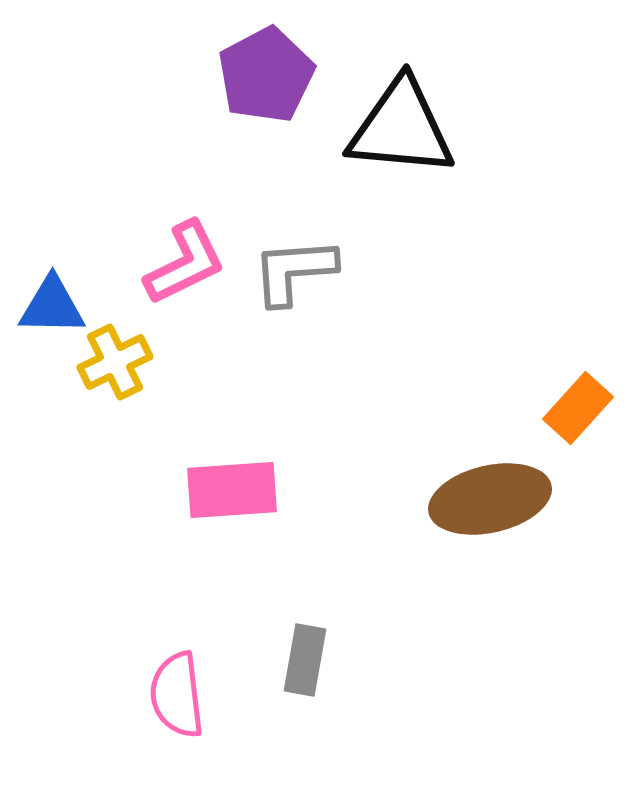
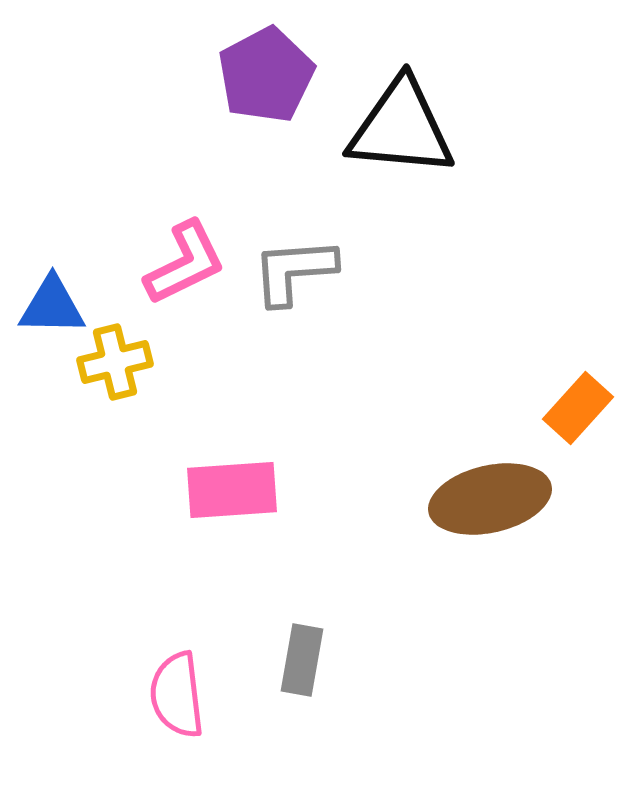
yellow cross: rotated 12 degrees clockwise
gray rectangle: moved 3 px left
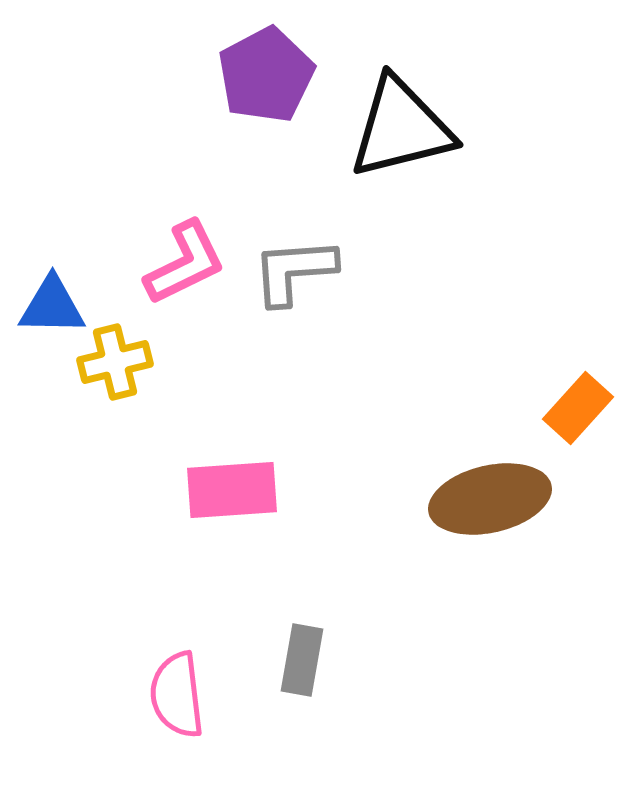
black triangle: rotated 19 degrees counterclockwise
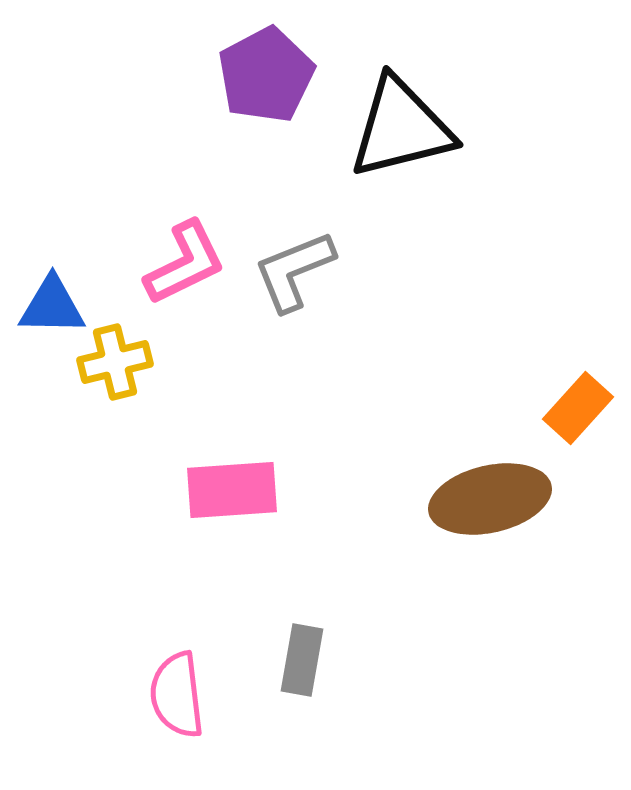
gray L-shape: rotated 18 degrees counterclockwise
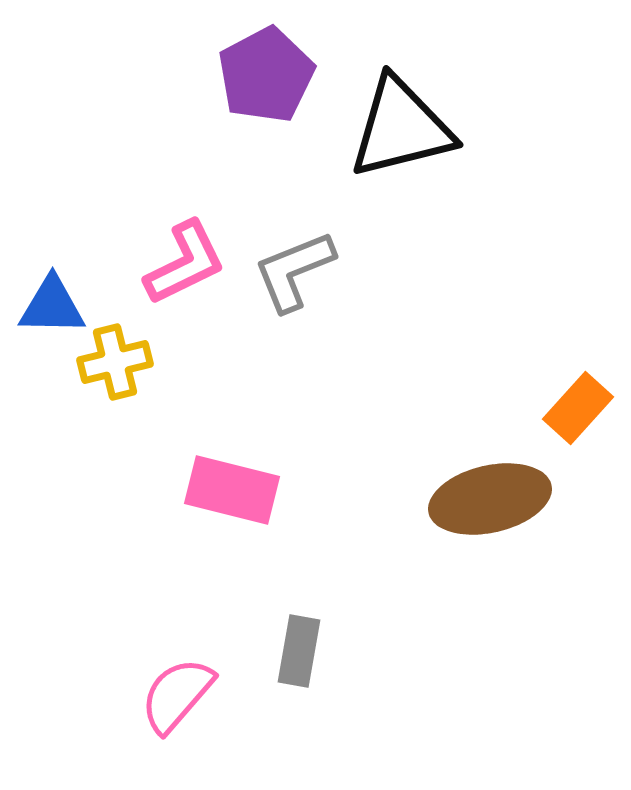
pink rectangle: rotated 18 degrees clockwise
gray rectangle: moved 3 px left, 9 px up
pink semicircle: rotated 48 degrees clockwise
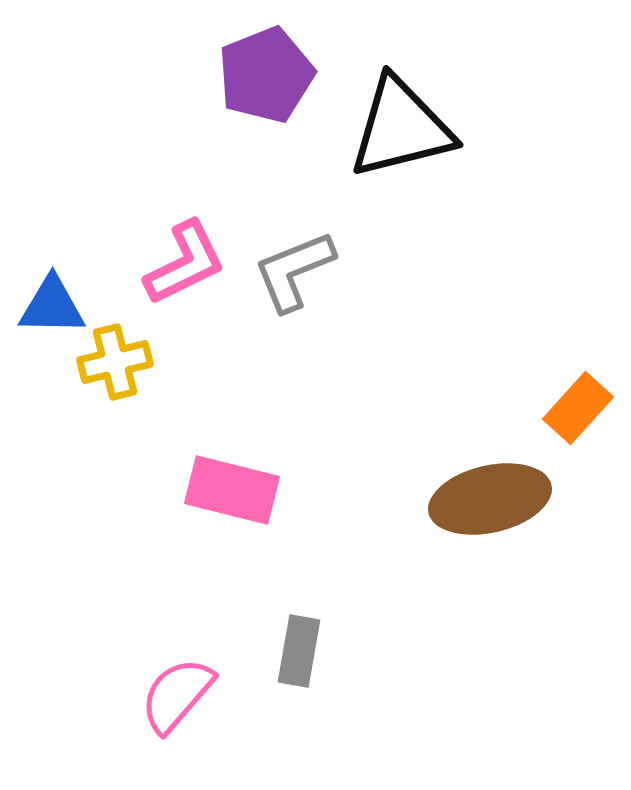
purple pentagon: rotated 6 degrees clockwise
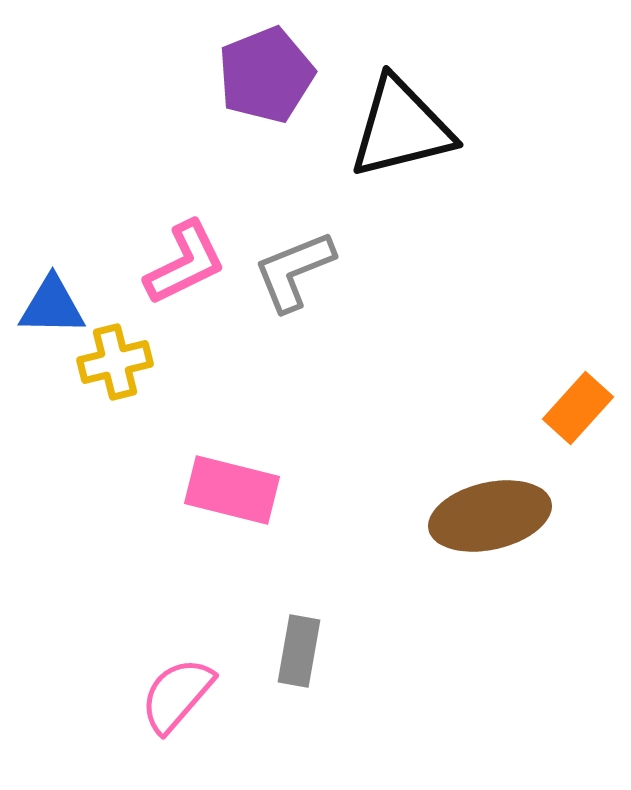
brown ellipse: moved 17 px down
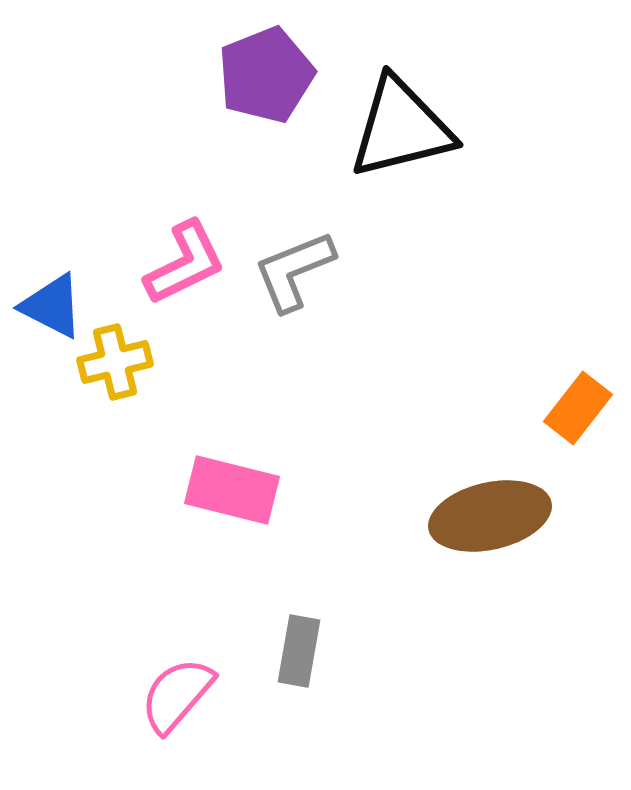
blue triangle: rotated 26 degrees clockwise
orange rectangle: rotated 4 degrees counterclockwise
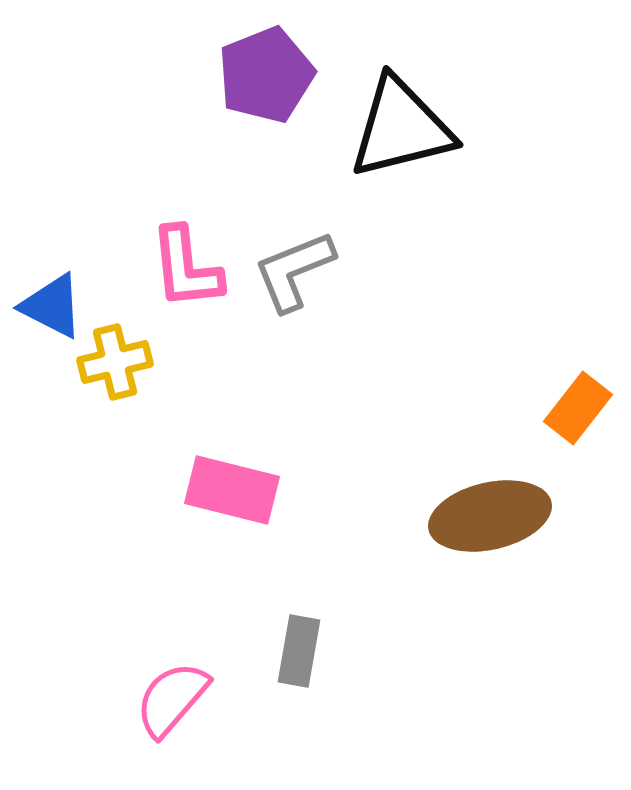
pink L-shape: moved 1 px right, 5 px down; rotated 110 degrees clockwise
pink semicircle: moved 5 px left, 4 px down
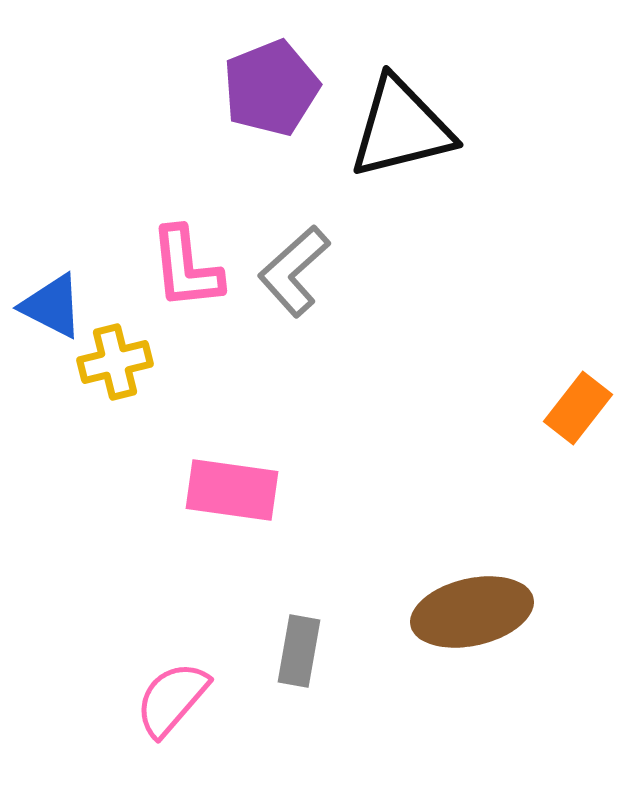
purple pentagon: moved 5 px right, 13 px down
gray L-shape: rotated 20 degrees counterclockwise
pink rectangle: rotated 6 degrees counterclockwise
brown ellipse: moved 18 px left, 96 px down
